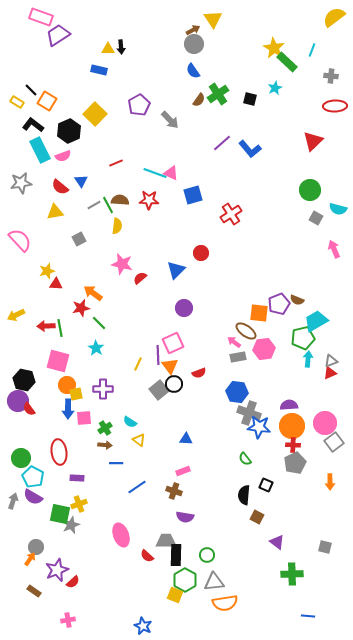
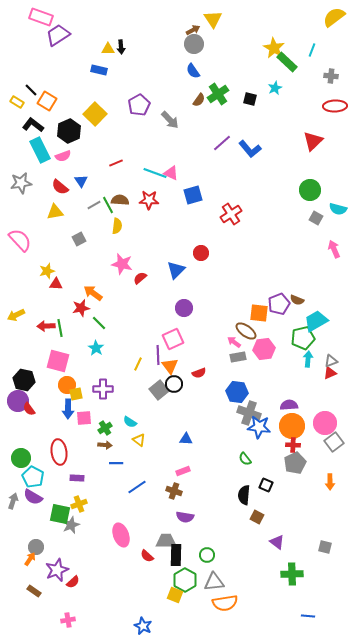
pink square at (173, 343): moved 4 px up
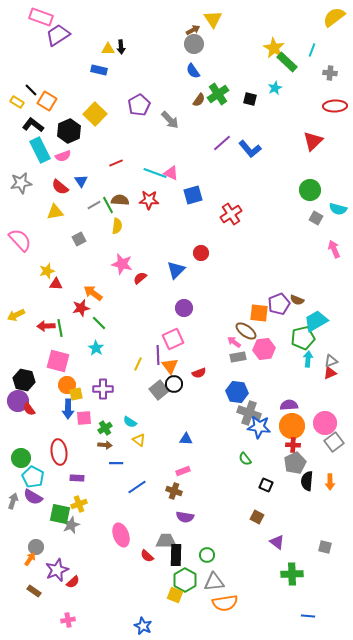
gray cross at (331, 76): moved 1 px left, 3 px up
black semicircle at (244, 495): moved 63 px right, 14 px up
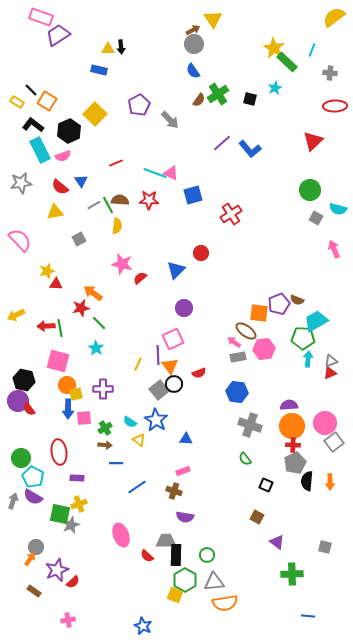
green pentagon at (303, 338): rotated 15 degrees clockwise
gray cross at (249, 413): moved 1 px right, 12 px down
blue star at (259, 427): moved 103 px left, 7 px up; rotated 25 degrees clockwise
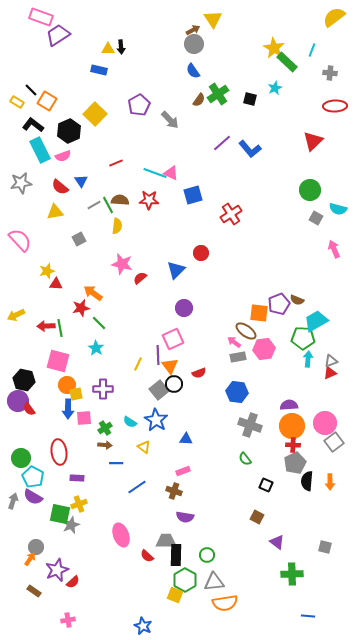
yellow triangle at (139, 440): moved 5 px right, 7 px down
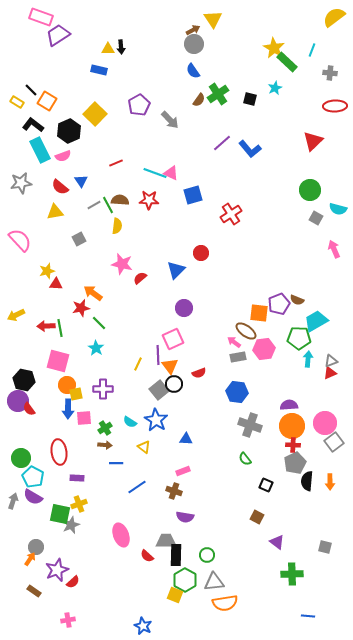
green pentagon at (303, 338): moved 4 px left
